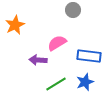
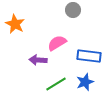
orange star: moved 1 px up; rotated 18 degrees counterclockwise
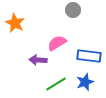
orange star: moved 1 px up
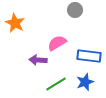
gray circle: moved 2 px right
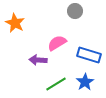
gray circle: moved 1 px down
blue rectangle: moved 1 px up; rotated 10 degrees clockwise
blue star: rotated 12 degrees counterclockwise
